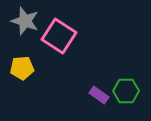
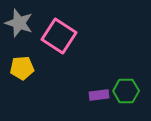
gray star: moved 6 px left, 2 px down
purple rectangle: rotated 42 degrees counterclockwise
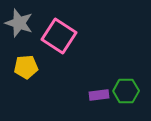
yellow pentagon: moved 4 px right, 1 px up
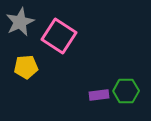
gray star: moved 1 px right, 1 px up; rotated 28 degrees clockwise
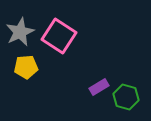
gray star: moved 10 px down
green hexagon: moved 6 px down; rotated 15 degrees clockwise
purple rectangle: moved 8 px up; rotated 24 degrees counterclockwise
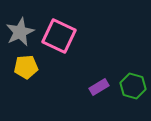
pink square: rotated 8 degrees counterclockwise
green hexagon: moved 7 px right, 11 px up
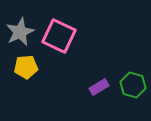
green hexagon: moved 1 px up
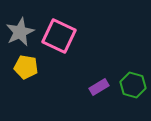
yellow pentagon: rotated 15 degrees clockwise
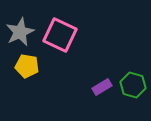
pink square: moved 1 px right, 1 px up
yellow pentagon: moved 1 px right, 1 px up
purple rectangle: moved 3 px right
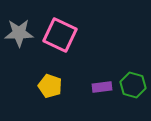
gray star: moved 1 px left, 1 px down; rotated 24 degrees clockwise
yellow pentagon: moved 23 px right, 20 px down; rotated 10 degrees clockwise
purple rectangle: rotated 24 degrees clockwise
